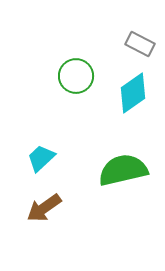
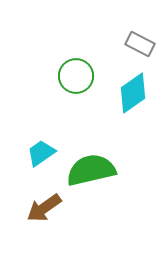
cyan trapezoid: moved 5 px up; rotated 8 degrees clockwise
green semicircle: moved 32 px left
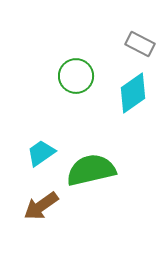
brown arrow: moved 3 px left, 2 px up
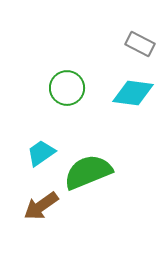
green circle: moved 9 px left, 12 px down
cyan diamond: rotated 42 degrees clockwise
green semicircle: moved 3 px left, 2 px down; rotated 9 degrees counterclockwise
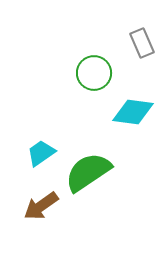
gray rectangle: moved 2 px right, 1 px up; rotated 40 degrees clockwise
green circle: moved 27 px right, 15 px up
cyan diamond: moved 19 px down
green semicircle: rotated 12 degrees counterclockwise
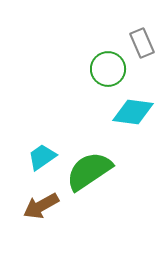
green circle: moved 14 px right, 4 px up
cyan trapezoid: moved 1 px right, 4 px down
green semicircle: moved 1 px right, 1 px up
brown arrow: rotated 6 degrees clockwise
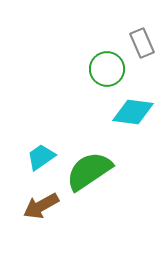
green circle: moved 1 px left
cyan trapezoid: moved 1 px left
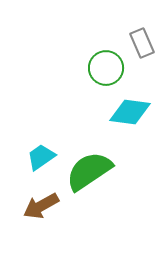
green circle: moved 1 px left, 1 px up
cyan diamond: moved 3 px left
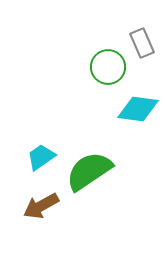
green circle: moved 2 px right, 1 px up
cyan diamond: moved 8 px right, 3 px up
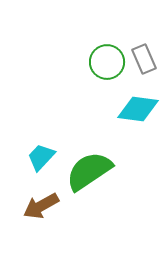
gray rectangle: moved 2 px right, 16 px down
green circle: moved 1 px left, 5 px up
cyan trapezoid: rotated 12 degrees counterclockwise
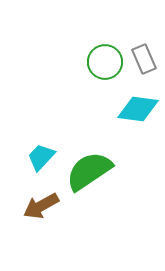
green circle: moved 2 px left
